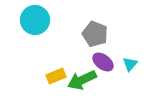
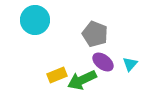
yellow rectangle: moved 1 px right, 1 px up
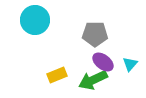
gray pentagon: rotated 20 degrees counterclockwise
green arrow: moved 11 px right
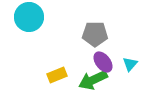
cyan circle: moved 6 px left, 3 px up
purple ellipse: rotated 15 degrees clockwise
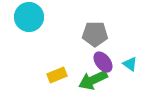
cyan triangle: rotated 35 degrees counterclockwise
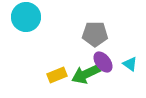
cyan circle: moved 3 px left
green arrow: moved 7 px left, 6 px up
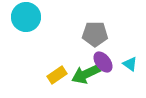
yellow rectangle: rotated 12 degrees counterclockwise
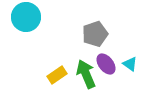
gray pentagon: rotated 20 degrees counterclockwise
purple ellipse: moved 3 px right, 2 px down
green arrow: rotated 92 degrees clockwise
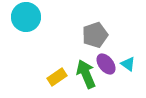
gray pentagon: moved 1 px down
cyan triangle: moved 2 px left
yellow rectangle: moved 2 px down
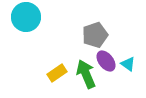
purple ellipse: moved 3 px up
yellow rectangle: moved 4 px up
